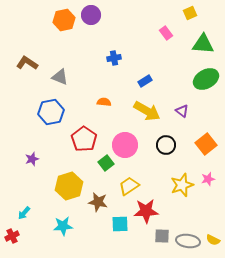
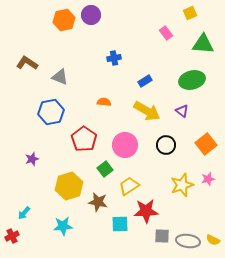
green ellipse: moved 14 px left, 1 px down; rotated 15 degrees clockwise
green square: moved 1 px left, 6 px down
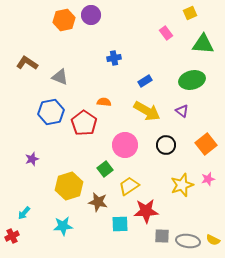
red pentagon: moved 16 px up
